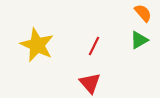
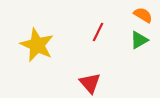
orange semicircle: moved 2 px down; rotated 18 degrees counterclockwise
red line: moved 4 px right, 14 px up
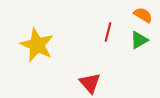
red line: moved 10 px right; rotated 12 degrees counterclockwise
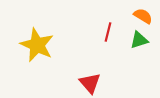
orange semicircle: moved 1 px down
green triangle: rotated 12 degrees clockwise
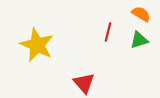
orange semicircle: moved 2 px left, 2 px up
red triangle: moved 6 px left
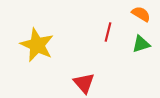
green triangle: moved 2 px right, 4 px down
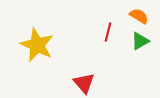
orange semicircle: moved 2 px left, 2 px down
green triangle: moved 1 px left, 3 px up; rotated 12 degrees counterclockwise
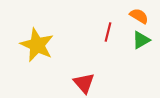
green triangle: moved 1 px right, 1 px up
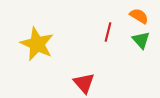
green triangle: rotated 42 degrees counterclockwise
yellow star: moved 1 px up
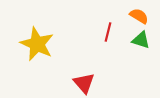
green triangle: rotated 30 degrees counterclockwise
